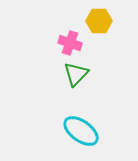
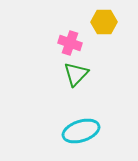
yellow hexagon: moved 5 px right, 1 px down
cyan ellipse: rotated 54 degrees counterclockwise
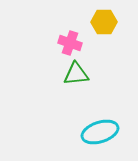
green triangle: rotated 40 degrees clockwise
cyan ellipse: moved 19 px right, 1 px down
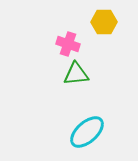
pink cross: moved 2 px left, 1 px down
cyan ellipse: moved 13 px left; rotated 24 degrees counterclockwise
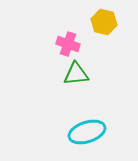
yellow hexagon: rotated 15 degrees clockwise
cyan ellipse: rotated 24 degrees clockwise
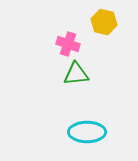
cyan ellipse: rotated 18 degrees clockwise
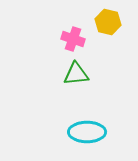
yellow hexagon: moved 4 px right
pink cross: moved 5 px right, 5 px up
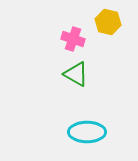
green triangle: rotated 36 degrees clockwise
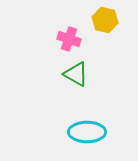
yellow hexagon: moved 3 px left, 2 px up
pink cross: moved 4 px left
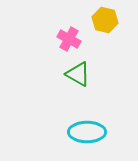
pink cross: rotated 10 degrees clockwise
green triangle: moved 2 px right
